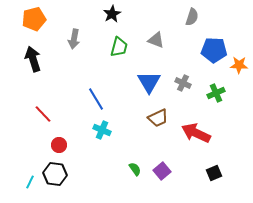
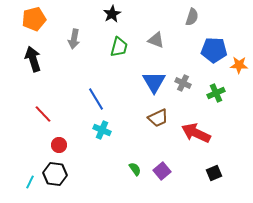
blue triangle: moved 5 px right
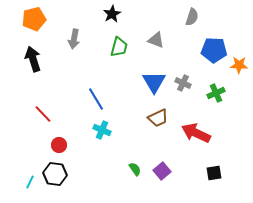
black square: rotated 14 degrees clockwise
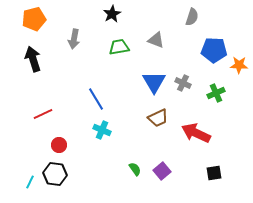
green trapezoid: rotated 115 degrees counterclockwise
red line: rotated 72 degrees counterclockwise
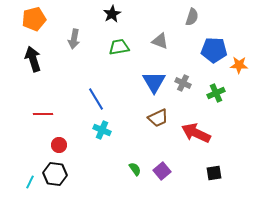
gray triangle: moved 4 px right, 1 px down
red line: rotated 24 degrees clockwise
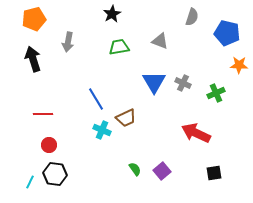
gray arrow: moved 6 px left, 3 px down
blue pentagon: moved 13 px right, 17 px up; rotated 10 degrees clockwise
brown trapezoid: moved 32 px left
red circle: moved 10 px left
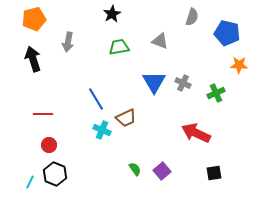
black hexagon: rotated 15 degrees clockwise
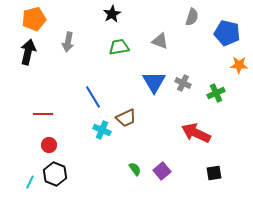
black arrow: moved 5 px left, 7 px up; rotated 30 degrees clockwise
blue line: moved 3 px left, 2 px up
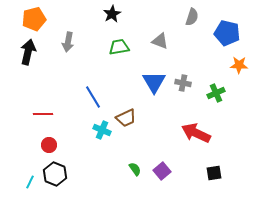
gray cross: rotated 14 degrees counterclockwise
